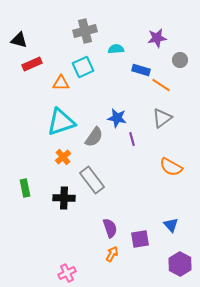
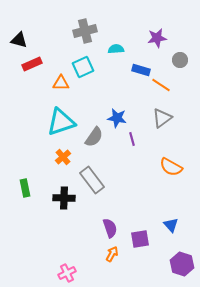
purple hexagon: moved 2 px right; rotated 10 degrees counterclockwise
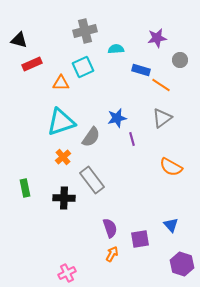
blue star: rotated 24 degrees counterclockwise
gray semicircle: moved 3 px left
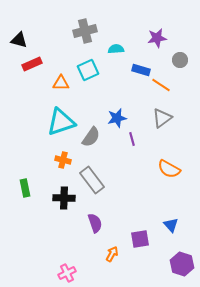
cyan square: moved 5 px right, 3 px down
orange cross: moved 3 px down; rotated 35 degrees counterclockwise
orange semicircle: moved 2 px left, 2 px down
purple semicircle: moved 15 px left, 5 px up
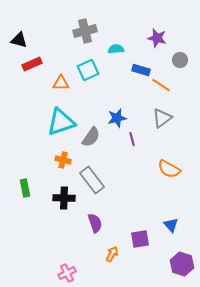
purple star: rotated 24 degrees clockwise
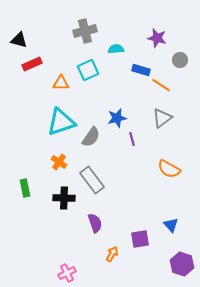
orange cross: moved 4 px left, 2 px down; rotated 21 degrees clockwise
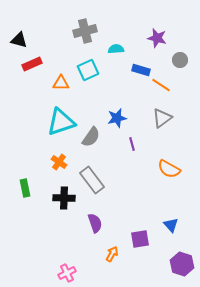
purple line: moved 5 px down
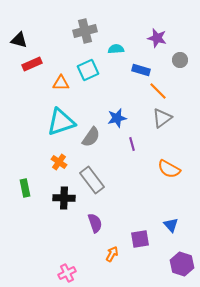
orange line: moved 3 px left, 6 px down; rotated 12 degrees clockwise
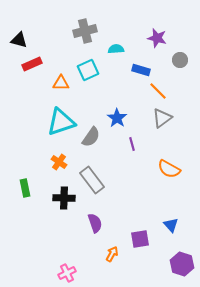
blue star: rotated 24 degrees counterclockwise
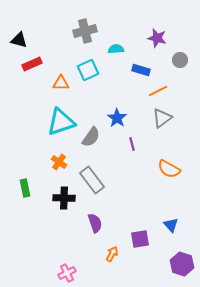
orange line: rotated 72 degrees counterclockwise
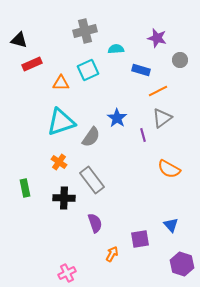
purple line: moved 11 px right, 9 px up
